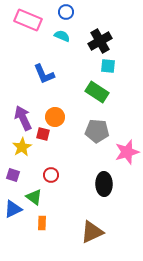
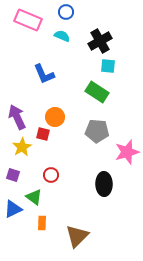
purple arrow: moved 6 px left, 1 px up
brown triangle: moved 15 px left, 4 px down; rotated 20 degrees counterclockwise
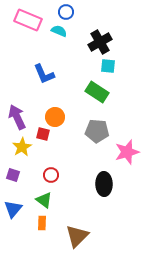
cyan semicircle: moved 3 px left, 5 px up
black cross: moved 1 px down
green triangle: moved 10 px right, 3 px down
blue triangle: rotated 24 degrees counterclockwise
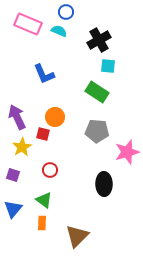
pink rectangle: moved 4 px down
black cross: moved 1 px left, 2 px up
red circle: moved 1 px left, 5 px up
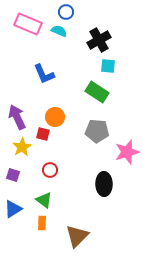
blue triangle: rotated 18 degrees clockwise
